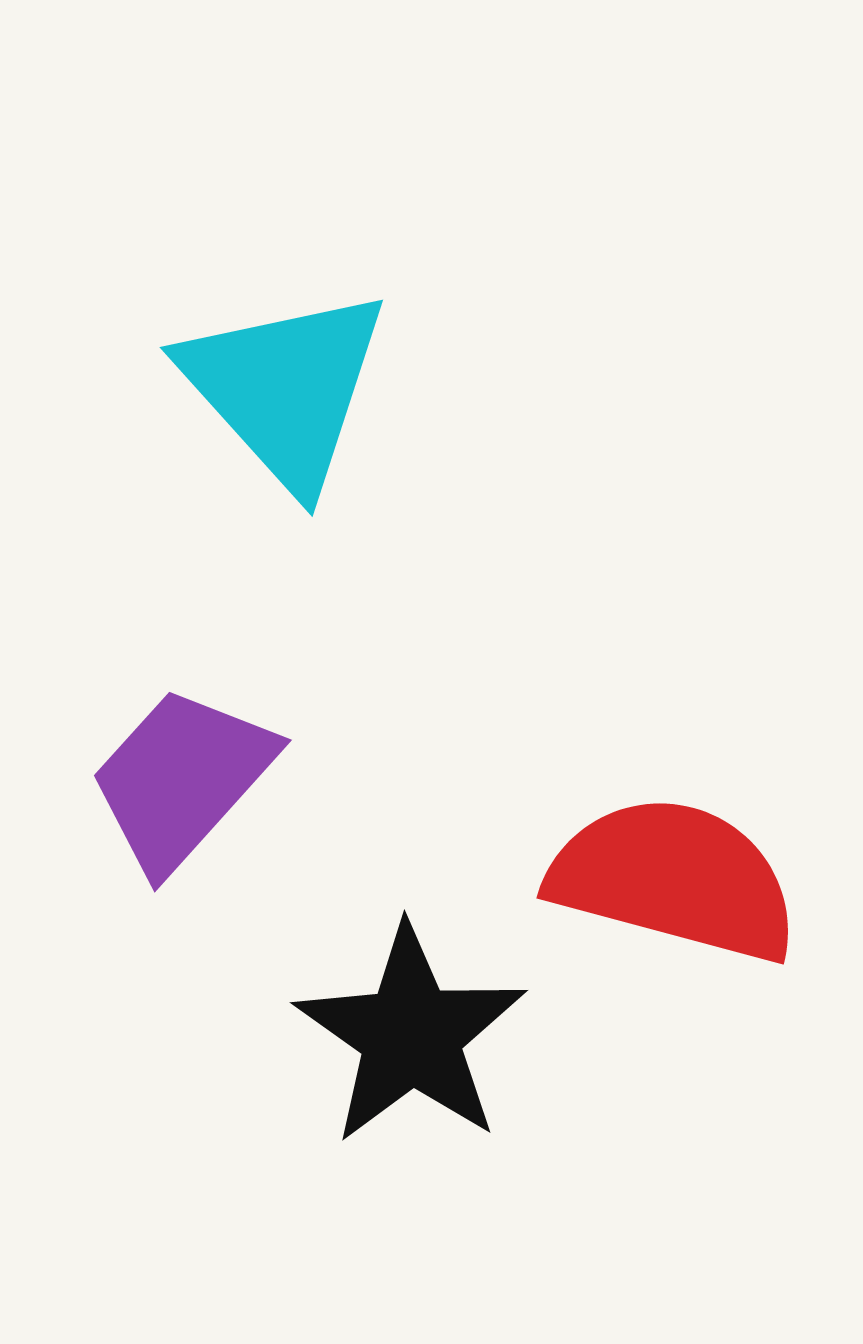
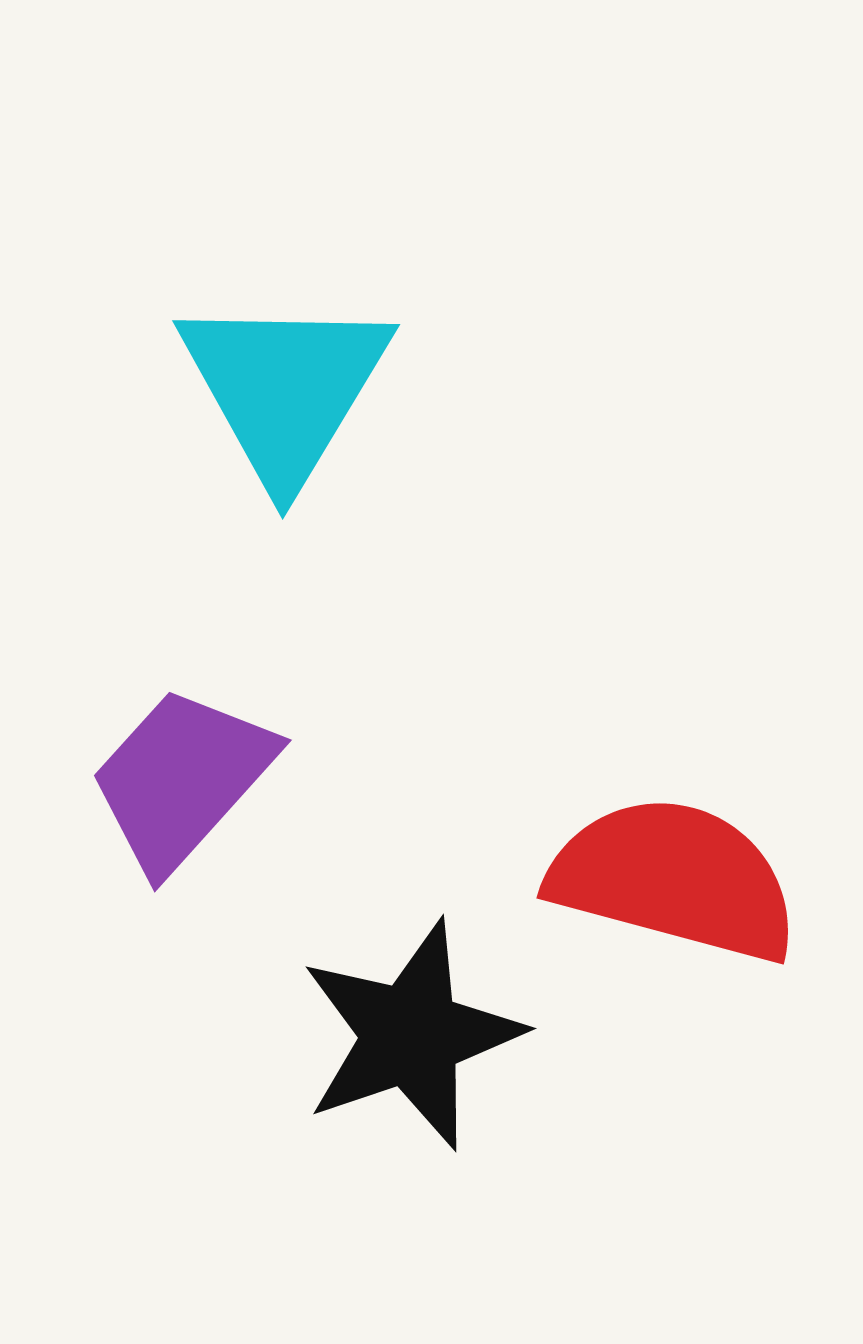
cyan triangle: rotated 13 degrees clockwise
black star: rotated 18 degrees clockwise
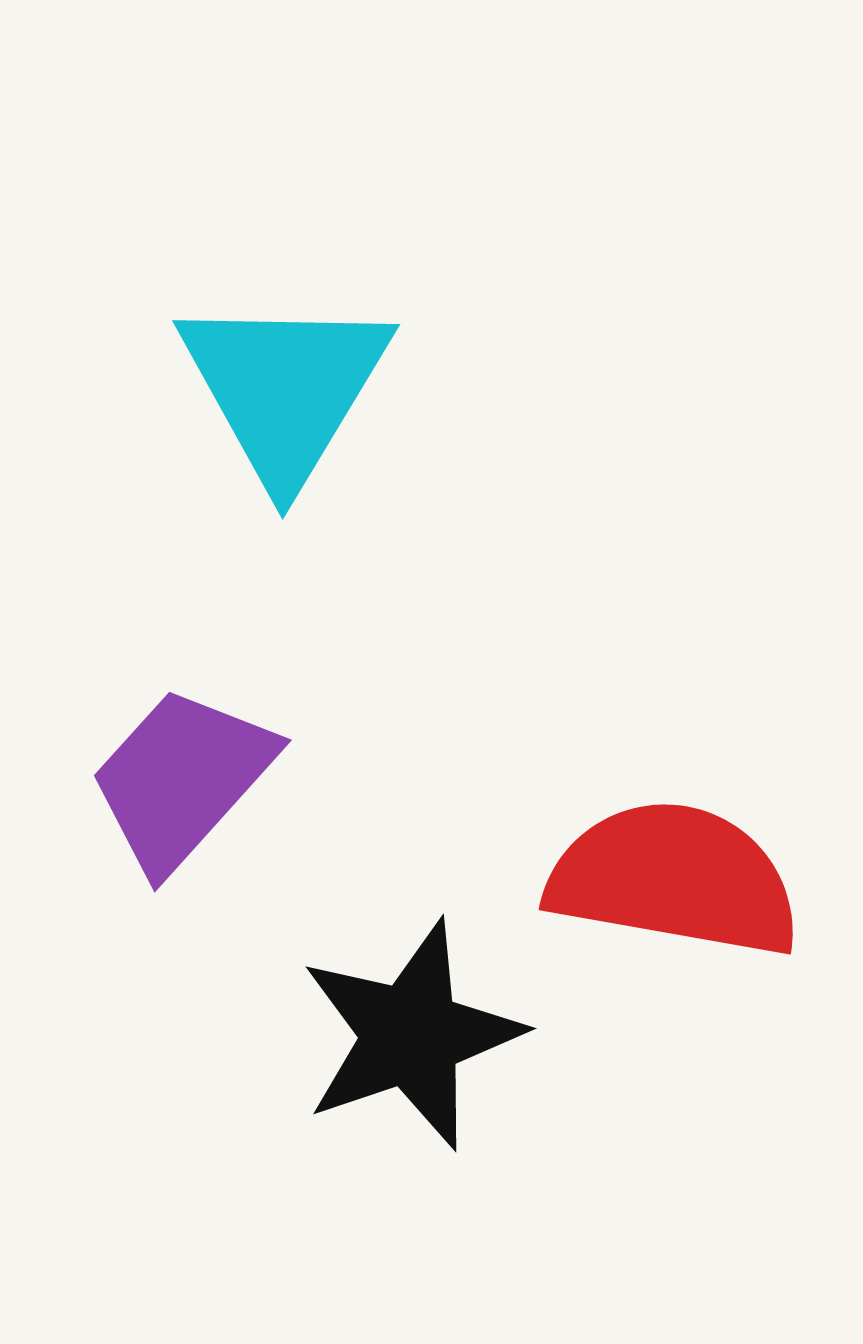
red semicircle: rotated 5 degrees counterclockwise
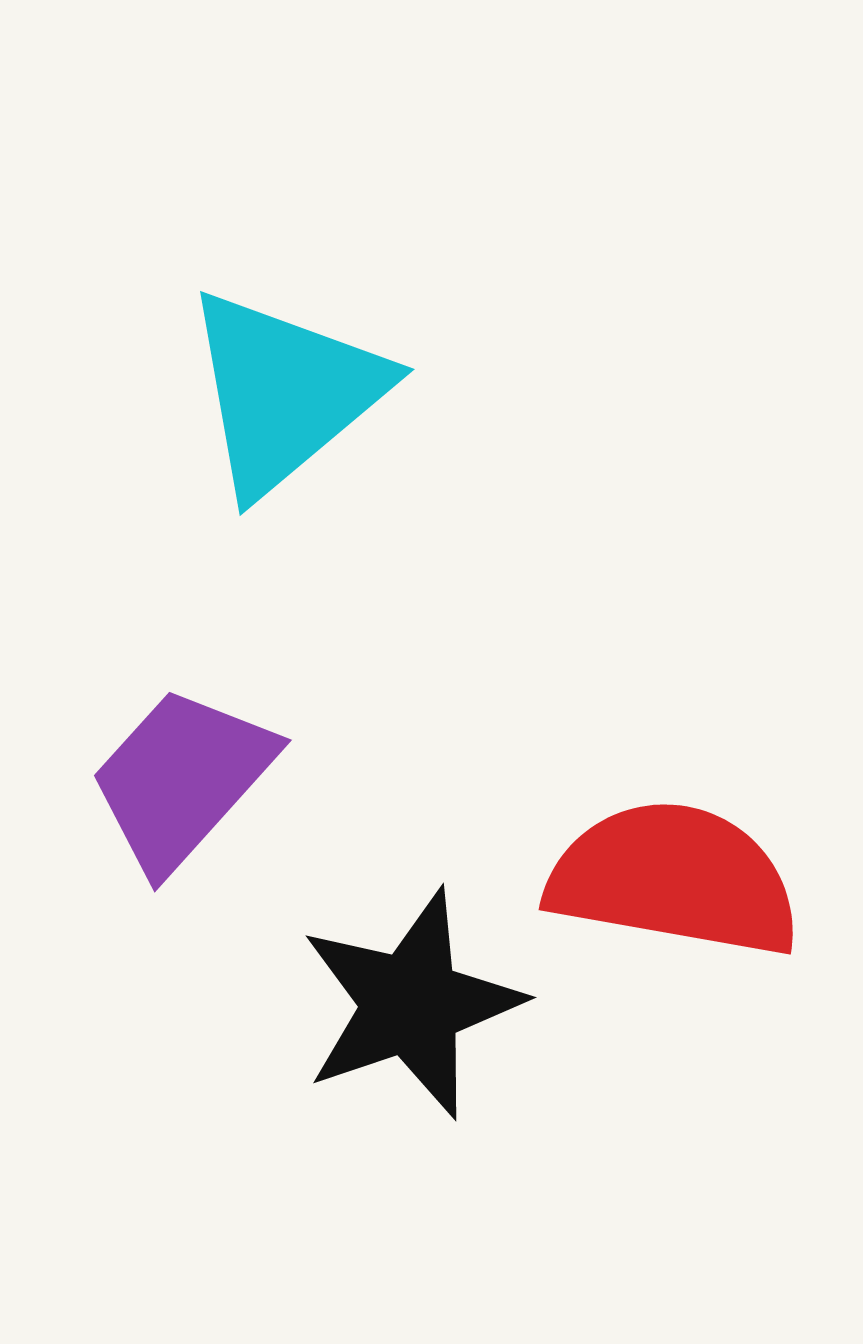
cyan triangle: moved 4 px down; rotated 19 degrees clockwise
black star: moved 31 px up
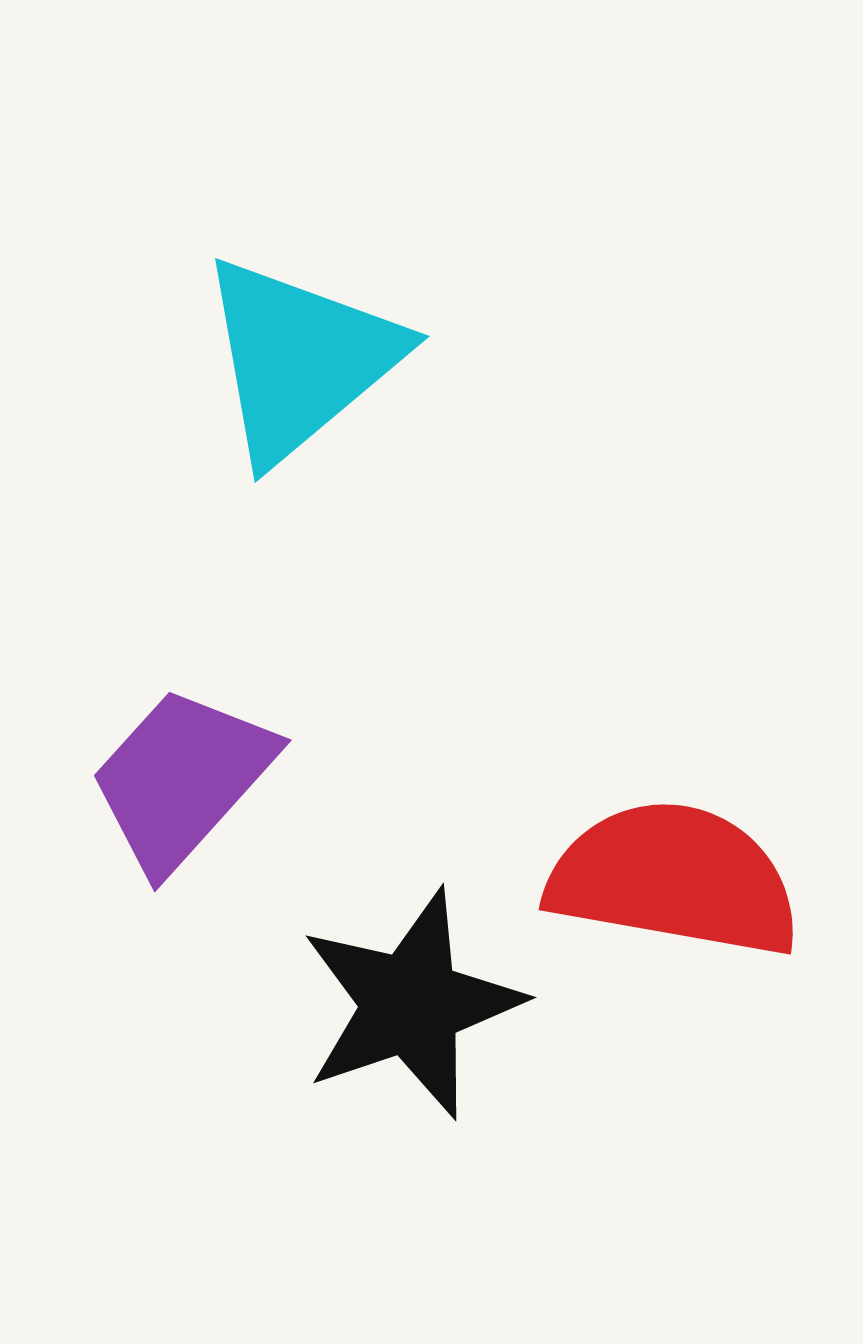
cyan triangle: moved 15 px right, 33 px up
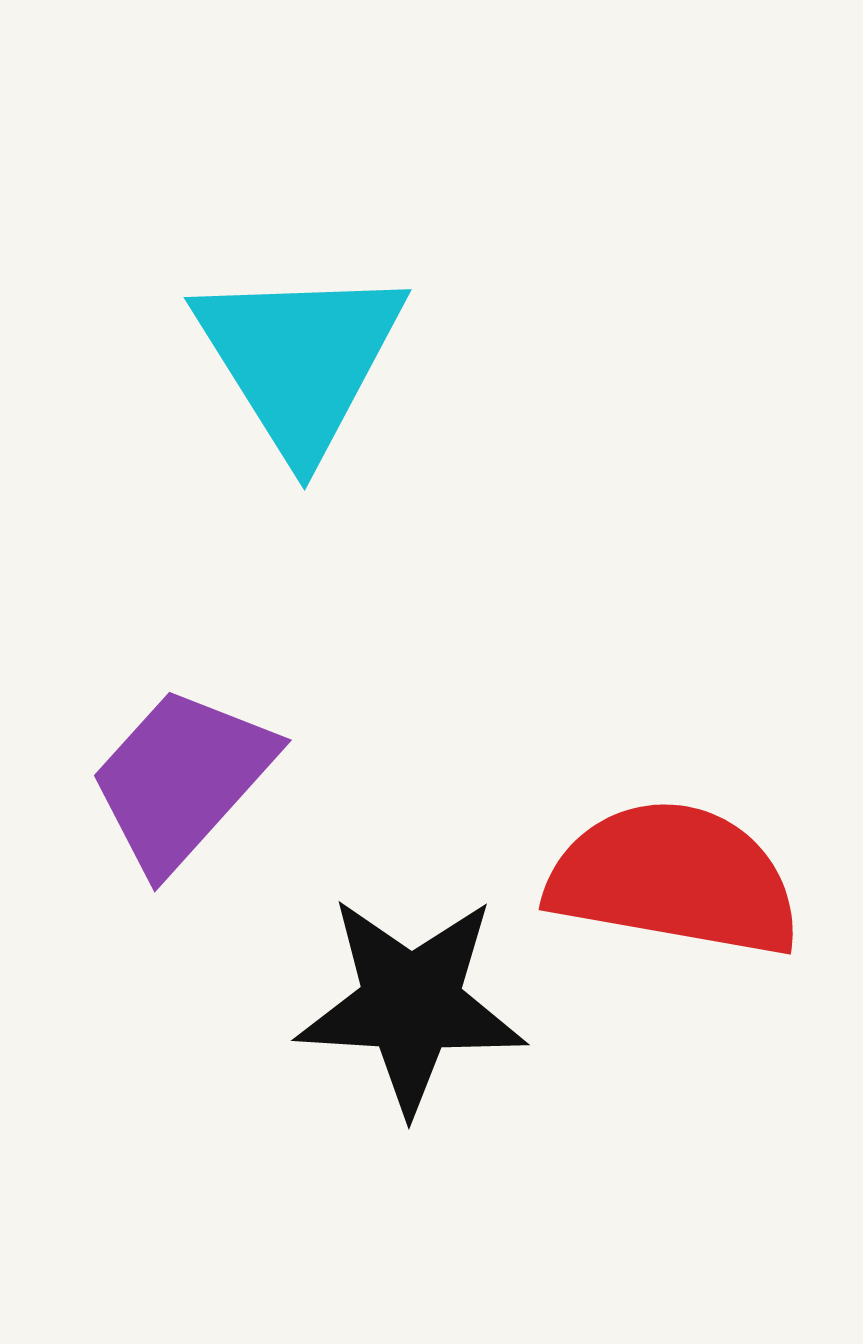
cyan triangle: rotated 22 degrees counterclockwise
black star: rotated 22 degrees clockwise
